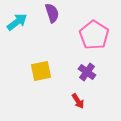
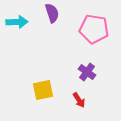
cyan arrow: rotated 35 degrees clockwise
pink pentagon: moved 6 px up; rotated 24 degrees counterclockwise
yellow square: moved 2 px right, 19 px down
red arrow: moved 1 px right, 1 px up
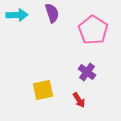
cyan arrow: moved 7 px up
pink pentagon: moved 1 px left, 1 px down; rotated 24 degrees clockwise
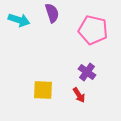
cyan arrow: moved 2 px right, 5 px down; rotated 20 degrees clockwise
pink pentagon: rotated 20 degrees counterclockwise
yellow square: rotated 15 degrees clockwise
red arrow: moved 5 px up
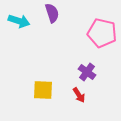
cyan arrow: moved 1 px down
pink pentagon: moved 9 px right, 3 px down
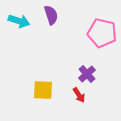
purple semicircle: moved 1 px left, 2 px down
purple cross: moved 2 px down; rotated 12 degrees clockwise
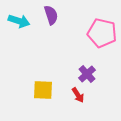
red arrow: moved 1 px left
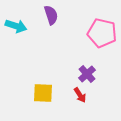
cyan arrow: moved 3 px left, 5 px down
yellow square: moved 3 px down
red arrow: moved 2 px right
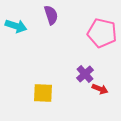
purple cross: moved 2 px left
red arrow: moved 20 px right, 6 px up; rotated 35 degrees counterclockwise
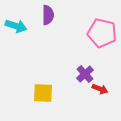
purple semicircle: moved 3 px left; rotated 18 degrees clockwise
